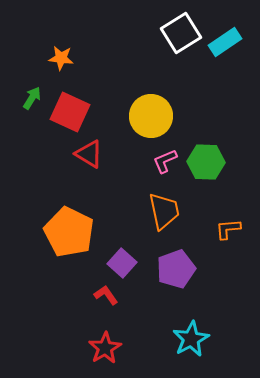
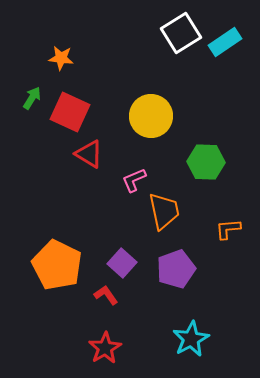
pink L-shape: moved 31 px left, 19 px down
orange pentagon: moved 12 px left, 33 px down
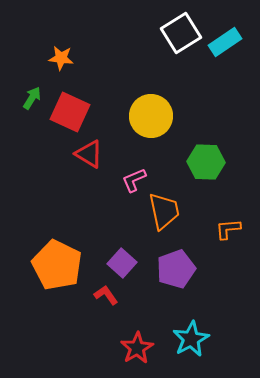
red star: moved 32 px right
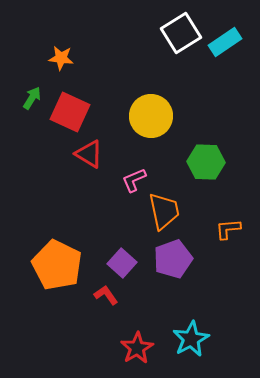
purple pentagon: moved 3 px left, 10 px up
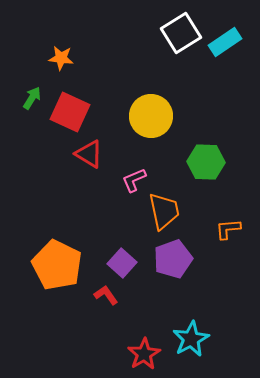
red star: moved 7 px right, 6 px down
